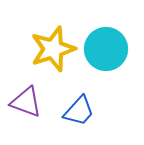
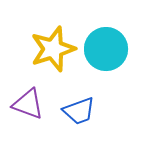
purple triangle: moved 2 px right, 2 px down
blue trapezoid: rotated 28 degrees clockwise
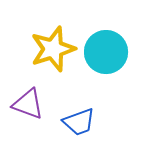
cyan circle: moved 3 px down
blue trapezoid: moved 11 px down
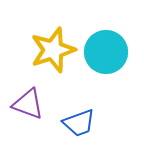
yellow star: moved 1 px down
blue trapezoid: moved 1 px down
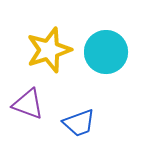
yellow star: moved 4 px left
